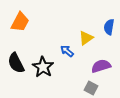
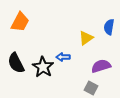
blue arrow: moved 4 px left, 6 px down; rotated 40 degrees counterclockwise
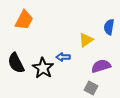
orange trapezoid: moved 4 px right, 2 px up
yellow triangle: moved 2 px down
black star: moved 1 px down
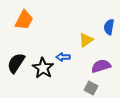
black semicircle: rotated 60 degrees clockwise
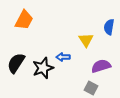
yellow triangle: rotated 28 degrees counterclockwise
black star: rotated 20 degrees clockwise
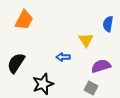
blue semicircle: moved 1 px left, 3 px up
black star: moved 16 px down
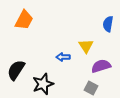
yellow triangle: moved 6 px down
black semicircle: moved 7 px down
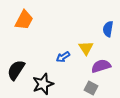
blue semicircle: moved 5 px down
yellow triangle: moved 2 px down
blue arrow: rotated 32 degrees counterclockwise
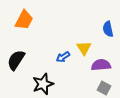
blue semicircle: rotated 21 degrees counterclockwise
yellow triangle: moved 2 px left
purple semicircle: moved 1 px up; rotated 12 degrees clockwise
black semicircle: moved 10 px up
gray square: moved 13 px right
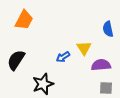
gray square: moved 2 px right; rotated 24 degrees counterclockwise
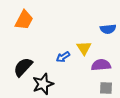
blue semicircle: rotated 84 degrees counterclockwise
black semicircle: moved 7 px right, 7 px down; rotated 10 degrees clockwise
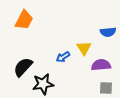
blue semicircle: moved 3 px down
black star: rotated 10 degrees clockwise
